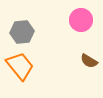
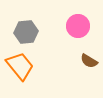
pink circle: moved 3 px left, 6 px down
gray hexagon: moved 4 px right
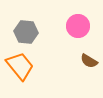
gray hexagon: rotated 10 degrees clockwise
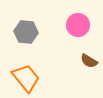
pink circle: moved 1 px up
orange trapezoid: moved 6 px right, 12 px down
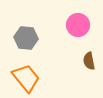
gray hexagon: moved 6 px down
brown semicircle: rotated 48 degrees clockwise
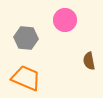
pink circle: moved 13 px left, 5 px up
orange trapezoid: rotated 28 degrees counterclockwise
